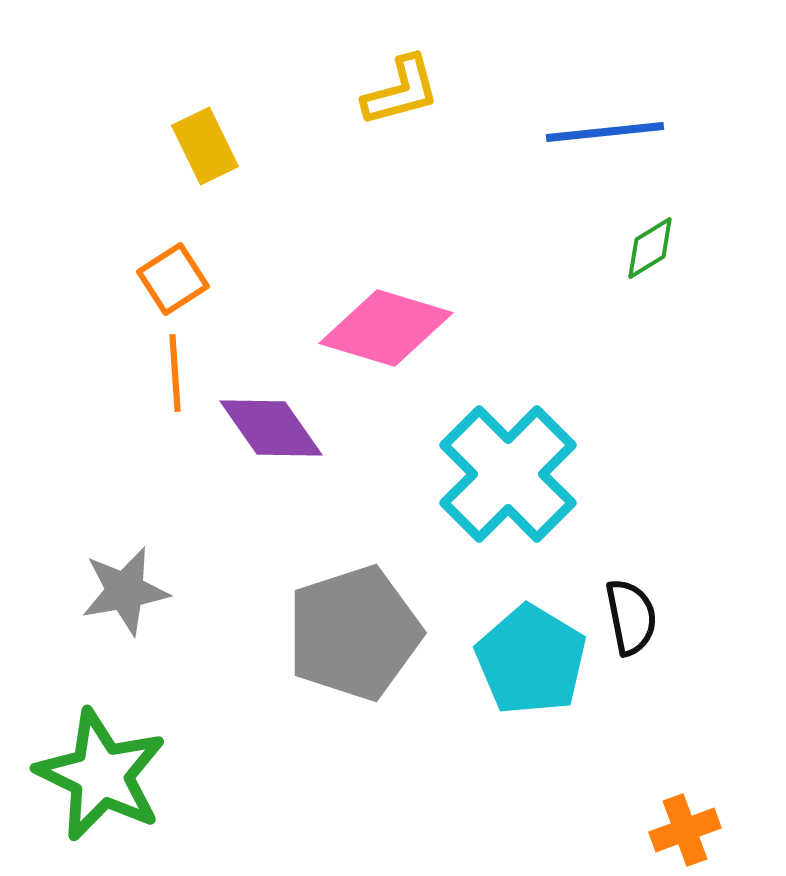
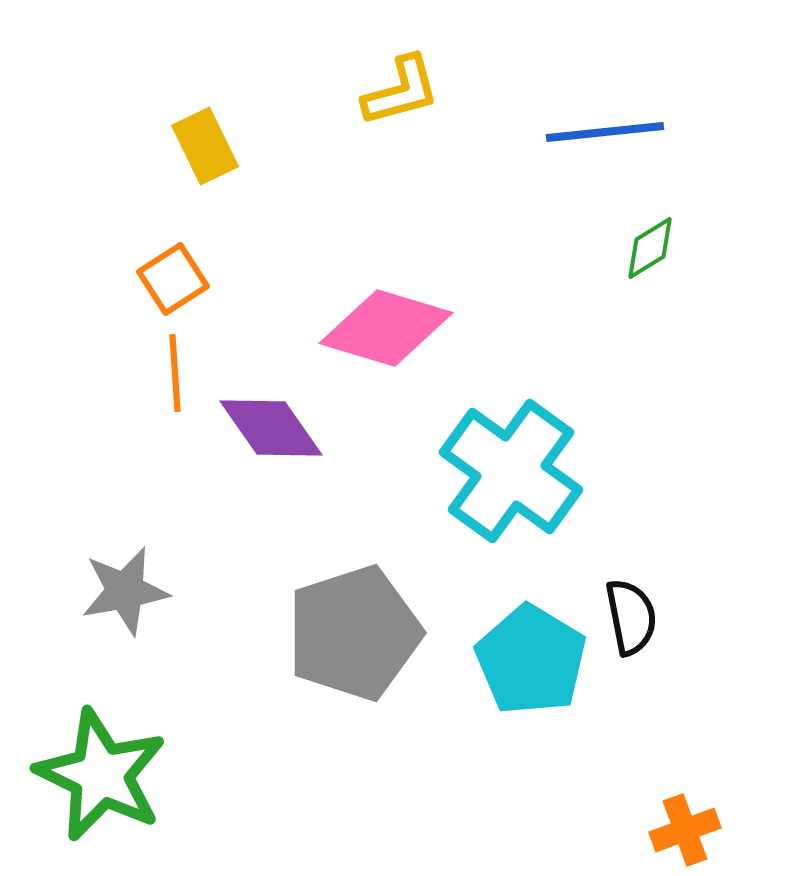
cyan cross: moved 3 px right, 3 px up; rotated 9 degrees counterclockwise
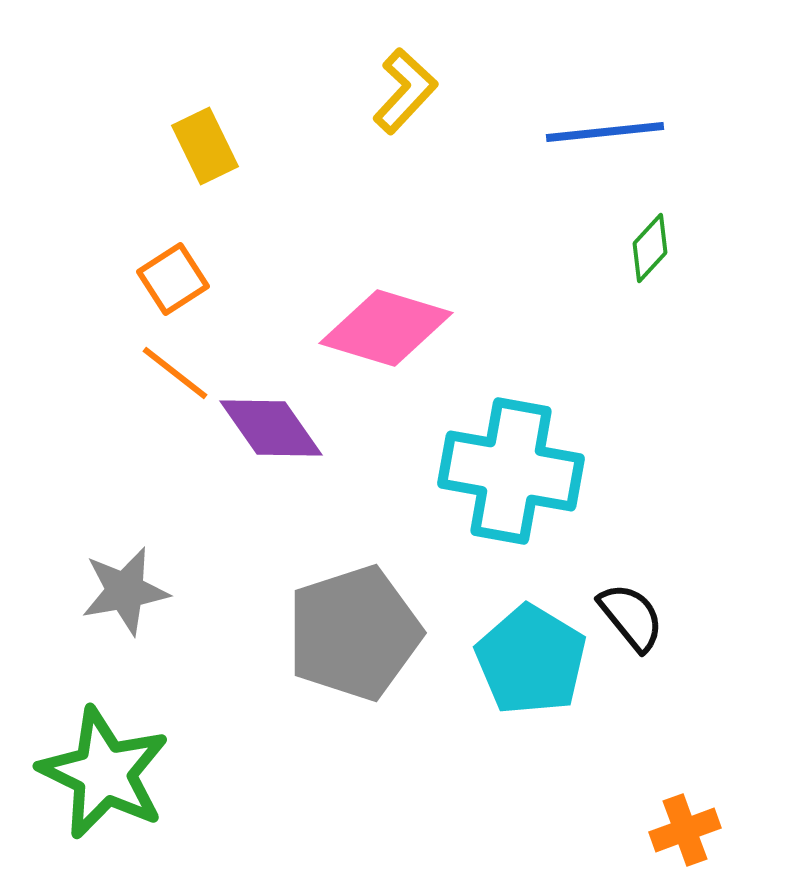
yellow L-shape: moved 4 px right; rotated 32 degrees counterclockwise
green diamond: rotated 16 degrees counterclockwise
orange line: rotated 48 degrees counterclockwise
cyan cross: rotated 26 degrees counterclockwise
black semicircle: rotated 28 degrees counterclockwise
green star: moved 3 px right, 2 px up
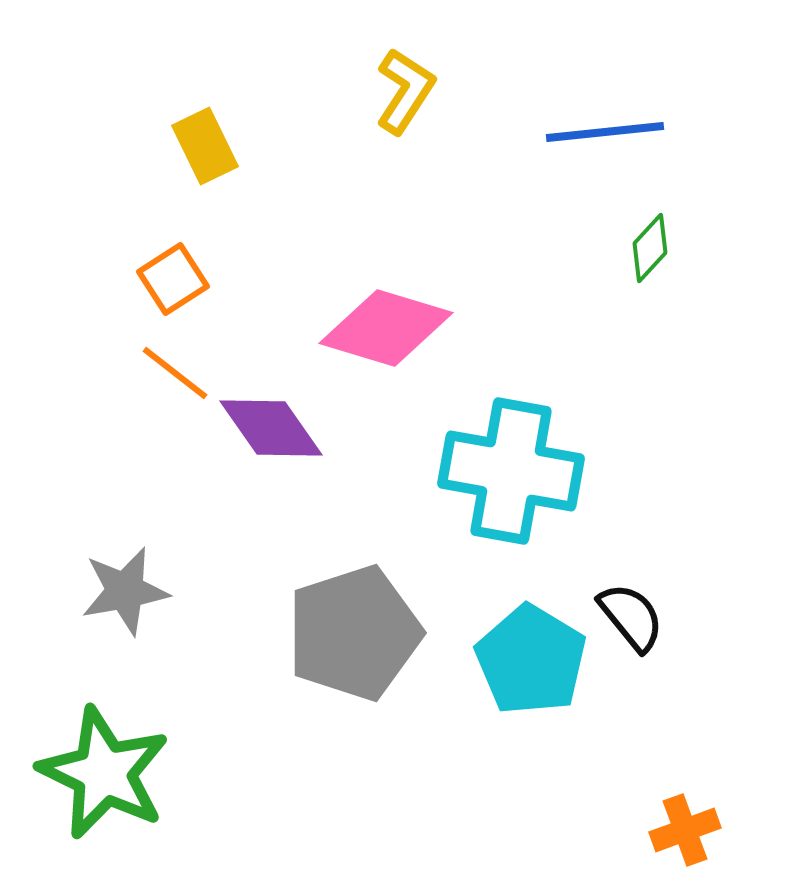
yellow L-shape: rotated 10 degrees counterclockwise
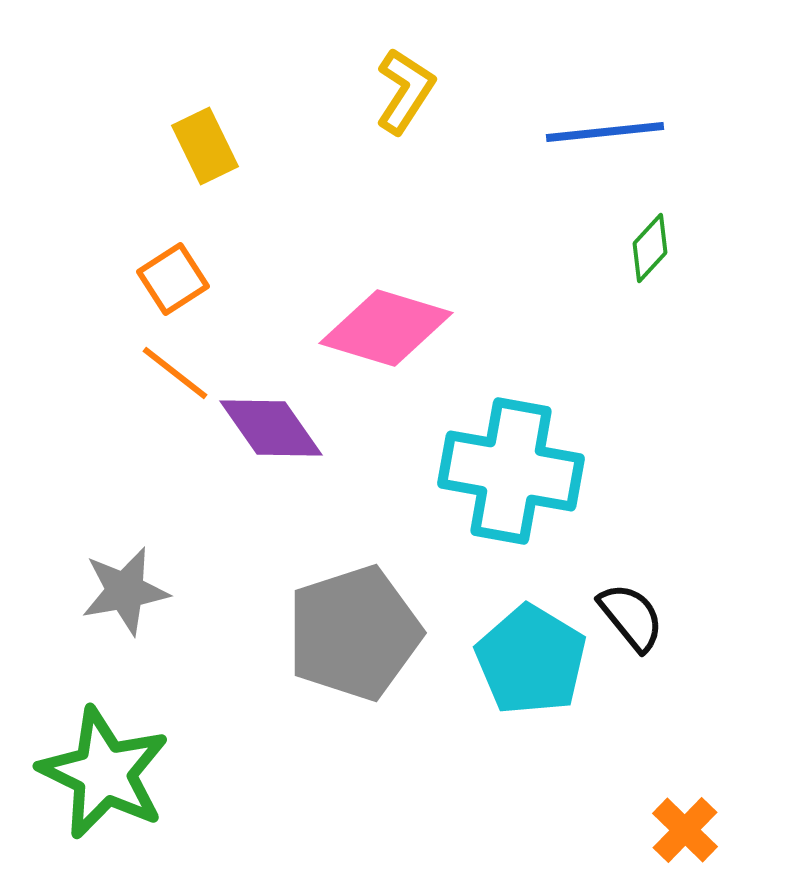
orange cross: rotated 26 degrees counterclockwise
